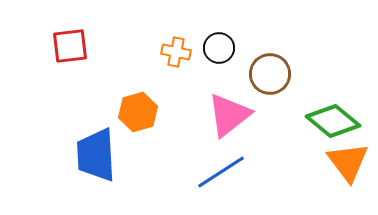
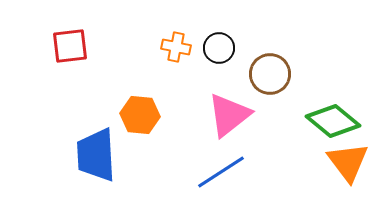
orange cross: moved 5 px up
orange hexagon: moved 2 px right, 3 px down; rotated 21 degrees clockwise
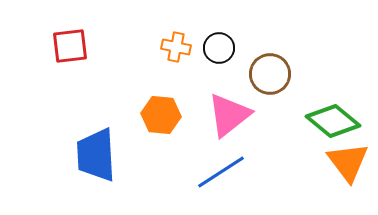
orange hexagon: moved 21 px right
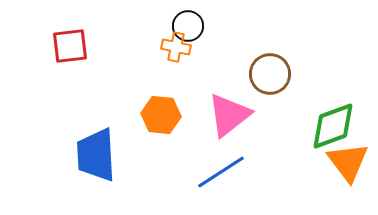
black circle: moved 31 px left, 22 px up
green diamond: moved 5 px down; rotated 60 degrees counterclockwise
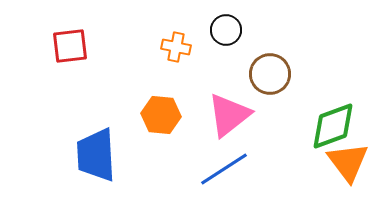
black circle: moved 38 px right, 4 px down
blue line: moved 3 px right, 3 px up
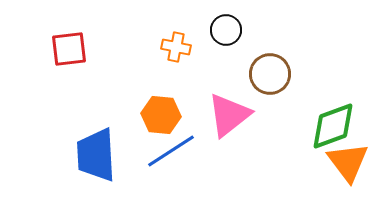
red square: moved 1 px left, 3 px down
blue line: moved 53 px left, 18 px up
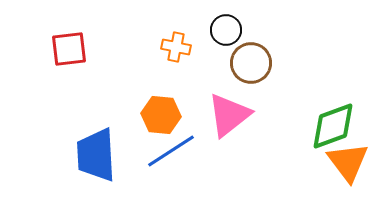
brown circle: moved 19 px left, 11 px up
